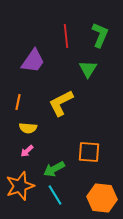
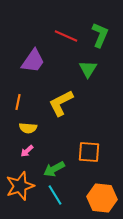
red line: rotated 60 degrees counterclockwise
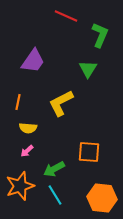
red line: moved 20 px up
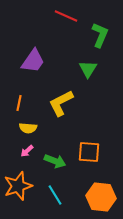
orange line: moved 1 px right, 1 px down
green arrow: moved 1 px right, 8 px up; rotated 130 degrees counterclockwise
orange star: moved 2 px left
orange hexagon: moved 1 px left, 1 px up
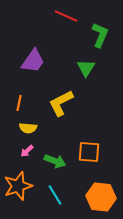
green triangle: moved 2 px left, 1 px up
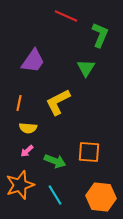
yellow L-shape: moved 3 px left, 1 px up
orange star: moved 2 px right, 1 px up
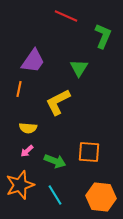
green L-shape: moved 3 px right, 1 px down
green triangle: moved 7 px left
orange line: moved 14 px up
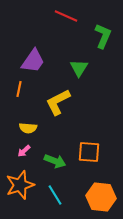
pink arrow: moved 3 px left
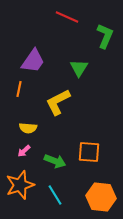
red line: moved 1 px right, 1 px down
green L-shape: moved 2 px right
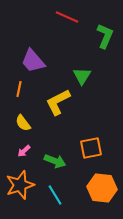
purple trapezoid: rotated 104 degrees clockwise
green triangle: moved 3 px right, 8 px down
yellow semicircle: moved 5 px left, 5 px up; rotated 48 degrees clockwise
orange square: moved 2 px right, 4 px up; rotated 15 degrees counterclockwise
orange hexagon: moved 1 px right, 9 px up
